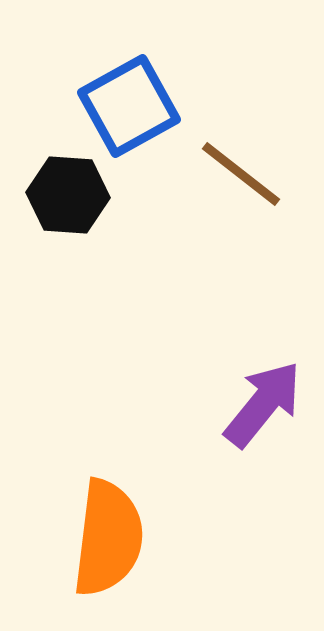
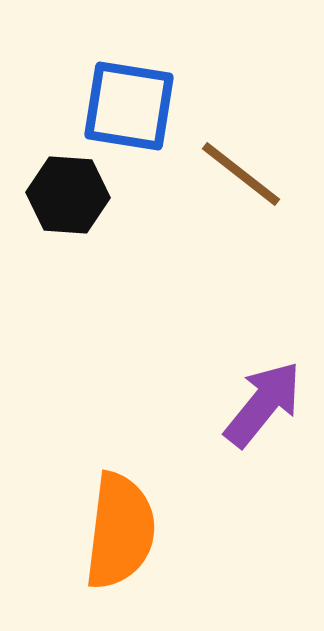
blue square: rotated 38 degrees clockwise
orange semicircle: moved 12 px right, 7 px up
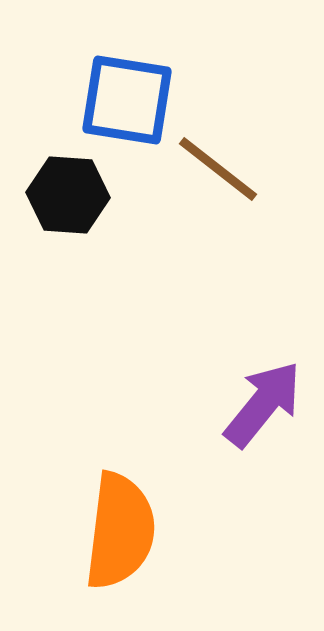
blue square: moved 2 px left, 6 px up
brown line: moved 23 px left, 5 px up
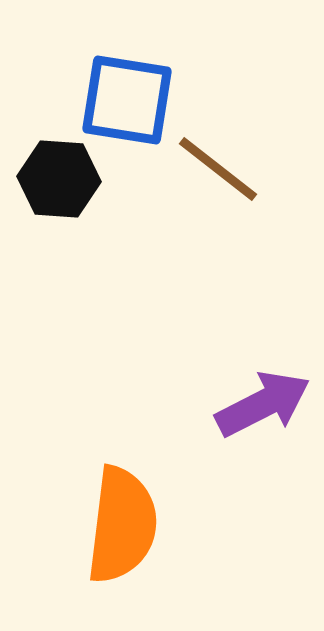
black hexagon: moved 9 px left, 16 px up
purple arrow: rotated 24 degrees clockwise
orange semicircle: moved 2 px right, 6 px up
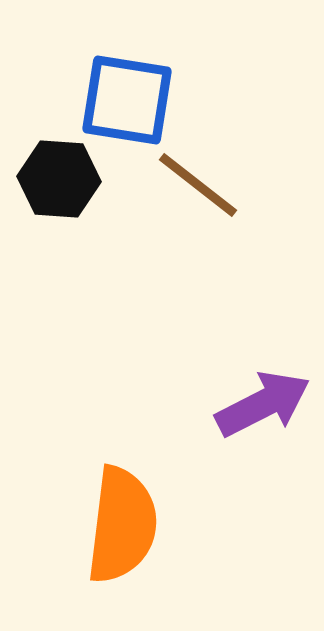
brown line: moved 20 px left, 16 px down
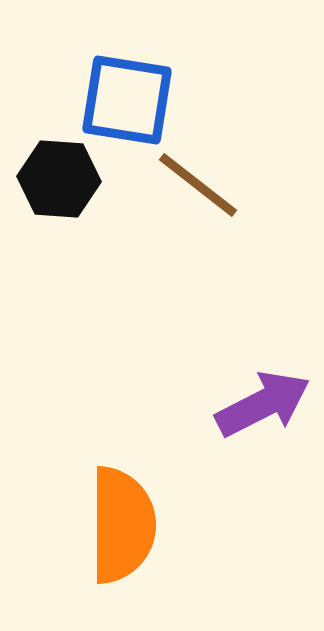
orange semicircle: rotated 7 degrees counterclockwise
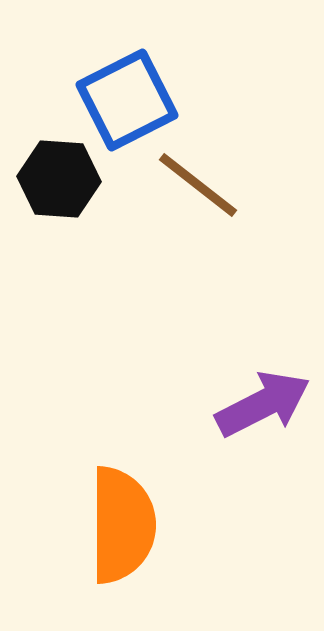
blue square: rotated 36 degrees counterclockwise
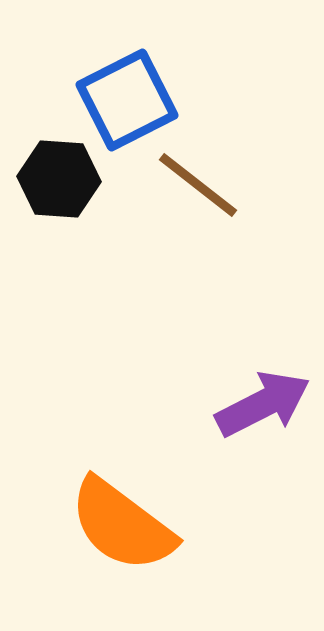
orange semicircle: rotated 127 degrees clockwise
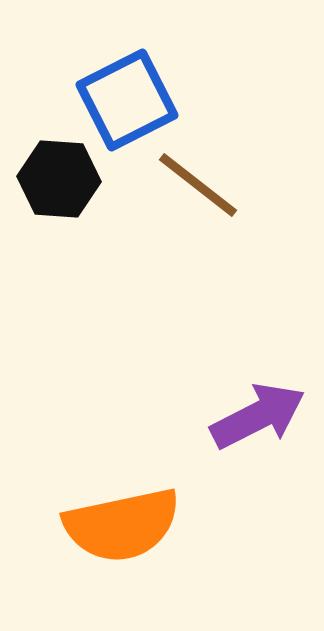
purple arrow: moved 5 px left, 12 px down
orange semicircle: rotated 49 degrees counterclockwise
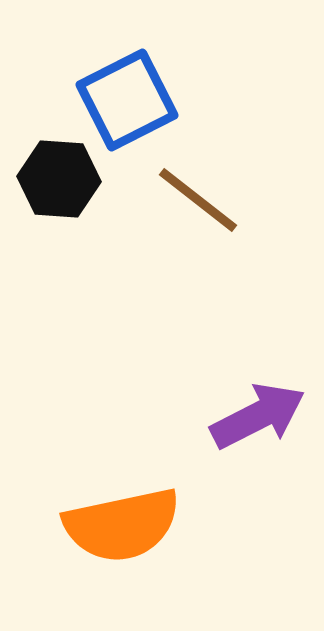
brown line: moved 15 px down
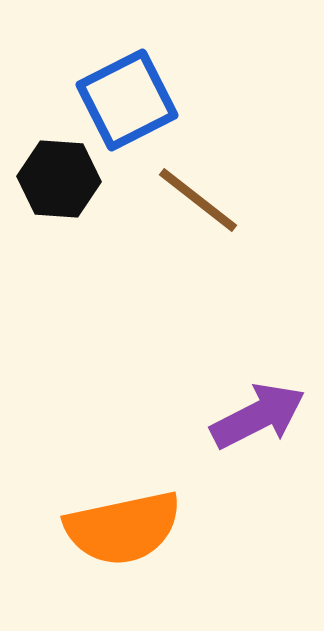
orange semicircle: moved 1 px right, 3 px down
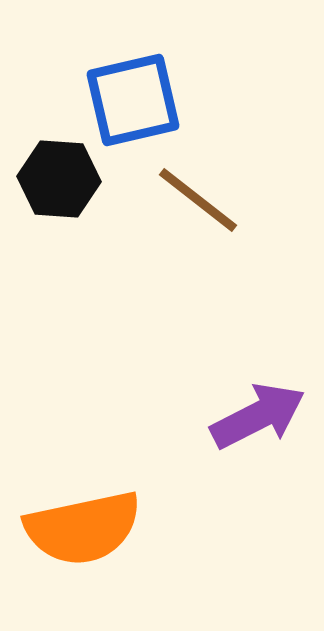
blue square: moved 6 px right; rotated 14 degrees clockwise
orange semicircle: moved 40 px left
